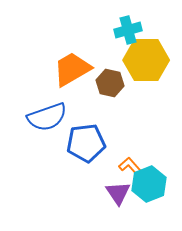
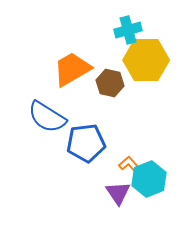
blue semicircle: rotated 51 degrees clockwise
orange L-shape: moved 1 px up
cyan hexagon: moved 5 px up
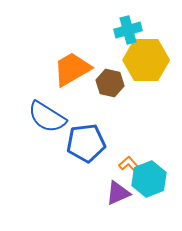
purple triangle: rotated 40 degrees clockwise
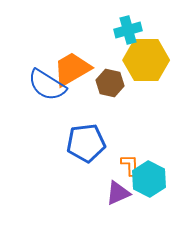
blue semicircle: moved 32 px up
orange L-shape: rotated 40 degrees clockwise
cyan hexagon: rotated 12 degrees counterclockwise
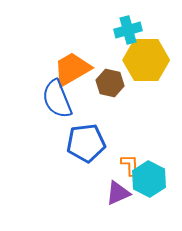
blue semicircle: moved 10 px right, 14 px down; rotated 36 degrees clockwise
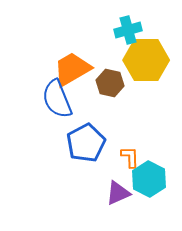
blue pentagon: rotated 21 degrees counterclockwise
orange L-shape: moved 8 px up
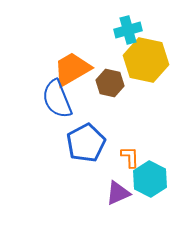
yellow hexagon: rotated 12 degrees clockwise
cyan hexagon: moved 1 px right
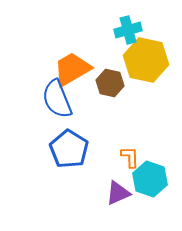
blue pentagon: moved 17 px left, 6 px down; rotated 12 degrees counterclockwise
cyan hexagon: rotated 8 degrees counterclockwise
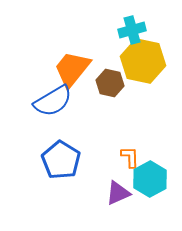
cyan cross: moved 4 px right
yellow hexagon: moved 3 px left, 1 px down
orange trapezoid: rotated 21 degrees counterclockwise
blue semicircle: moved 4 px left, 2 px down; rotated 99 degrees counterclockwise
blue pentagon: moved 8 px left, 11 px down
cyan hexagon: rotated 12 degrees clockwise
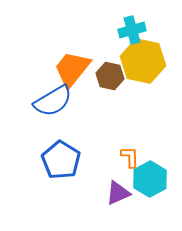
brown hexagon: moved 7 px up
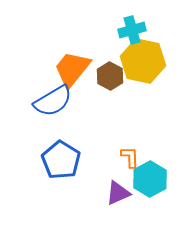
brown hexagon: rotated 16 degrees clockwise
